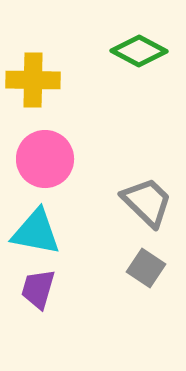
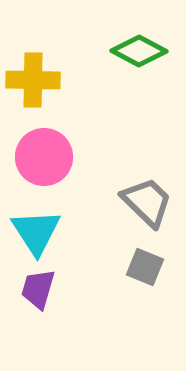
pink circle: moved 1 px left, 2 px up
cyan triangle: rotated 46 degrees clockwise
gray square: moved 1 px left, 1 px up; rotated 12 degrees counterclockwise
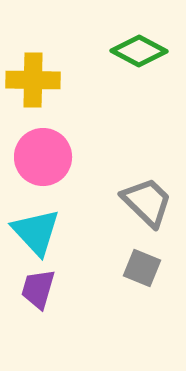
pink circle: moved 1 px left
cyan triangle: rotated 10 degrees counterclockwise
gray square: moved 3 px left, 1 px down
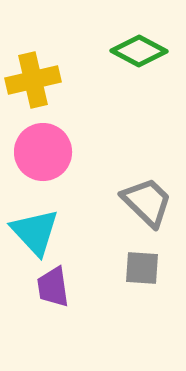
yellow cross: rotated 14 degrees counterclockwise
pink circle: moved 5 px up
cyan triangle: moved 1 px left
gray square: rotated 18 degrees counterclockwise
purple trapezoid: moved 15 px right, 2 px up; rotated 24 degrees counterclockwise
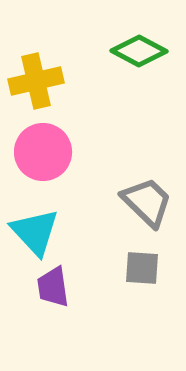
yellow cross: moved 3 px right, 1 px down
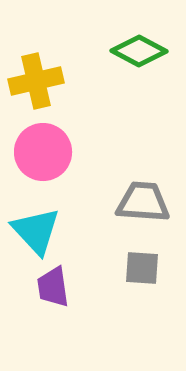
gray trapezoid: moved 4 px left; rotated 40 degrees counterclockwise
cyan triangle: moved 1 px right, 1 px up
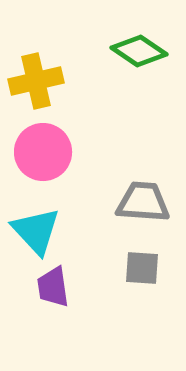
green diamond: rotated 6 degrees clockwise
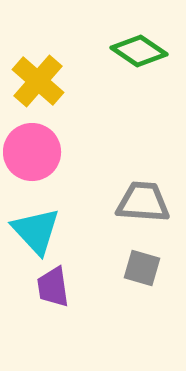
yellow cross: moved 2 px right; rotated 36 degrees counterclockwise
pink circle: moved 11 px left
gray square: rotated 12 degrees clockwise
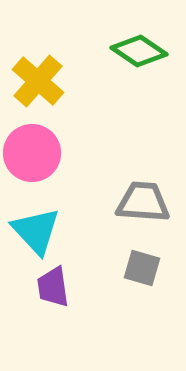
pink circle: moved 1 px down
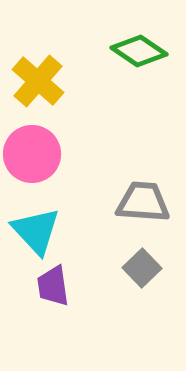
pink circle: moved 1 px down
gray square: rotated 30 degrees clockwise
purple trapezoid: moved 1 px up
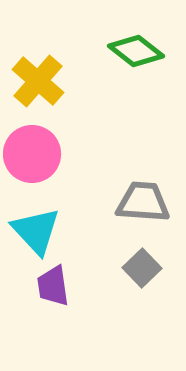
green diamond: moved 3 px left; rotated 4 degrees clockwise
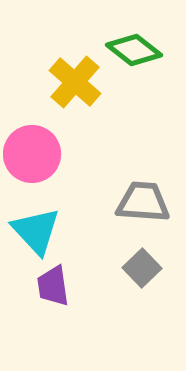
green diamond: moved 2 px left, 1 px up
yellow cross: moved 37 px right, 1 px down
